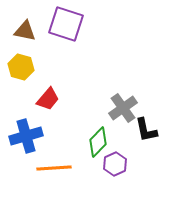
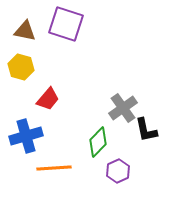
purple hexagon: moved 3 px right, 7 px down
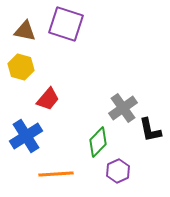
black L-shape: moved 4 px right
blue cross: rotated 16 degrees counterclockwise
orange line: moved 2 px right, 6 px down
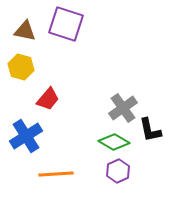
green diamond: moved 16 px right; rotated 76 degrees clockwise
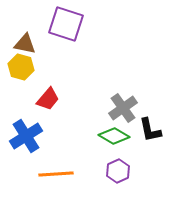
brown triangle: moved 13 px down
green diamond: moved 6 px up
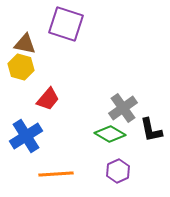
black L-shape: moved 1 px right
green diamond: moved 4 px left, 2 px up
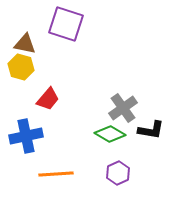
black L-shape: rotated 68 degrees counterclockwise
blue cross: rotated 20 degrees clockwise
purple hexagon: moved 2 px down
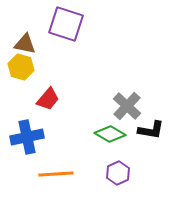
gray cross: moved 4 px right, 2 px up; rotated 12 degrees counterclockwise
blue cross: moved 1 px right, 1 px down
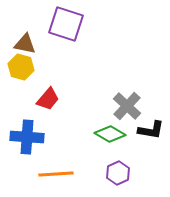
blue cross: rotated 16 degrees clockwise
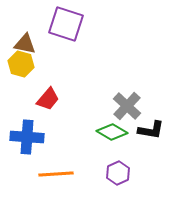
yellow hexagon: moved 3 px up
green diamond: moved 2 px right, 2 px up
